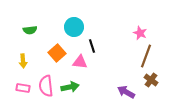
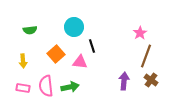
pink star: rotated 16 degrees clockwise
orange square: moved 1 px left, 1 px down
purple arrow: moved 2 px left, 11 px up; rotated 66 degrees clockwise
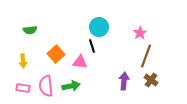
cyan circle: moved 25 px right
green arrow: moved 1 px right, 1 px up
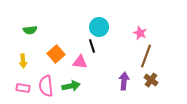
pink star: rotated 16 degrees counterclockwise
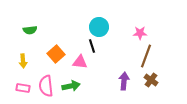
pink star: rotated 24 degrees counterclockwise
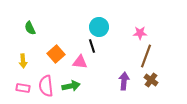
green semicircle: moved 2 px up; rotated 72 degrees clockwise
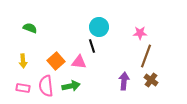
green semicircle: rotated 136 degrees clockwise
orange square: moved 7 px down
pink triangle: moved 1 px left
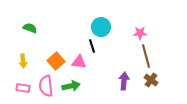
cyan circle: moved 2 px right
brown line: rotated 35 degrees counterclockwise
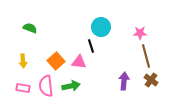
black line: moved 1 px left
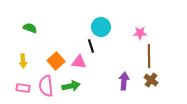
brown line: moved 3 px right; rotated 15 degrees clockwise
